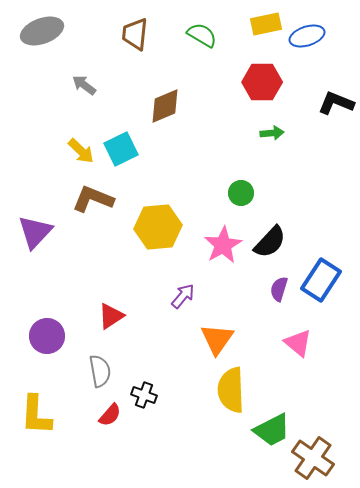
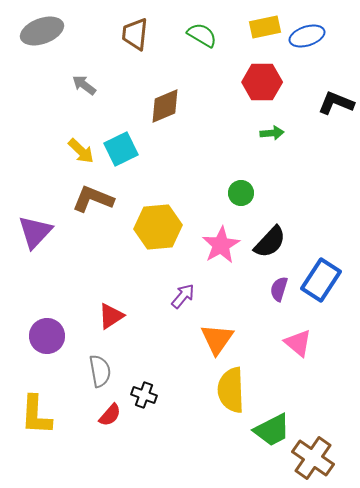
yellow rectangle: moved 1 px left, 3 px down
pink star: moved 2 px left
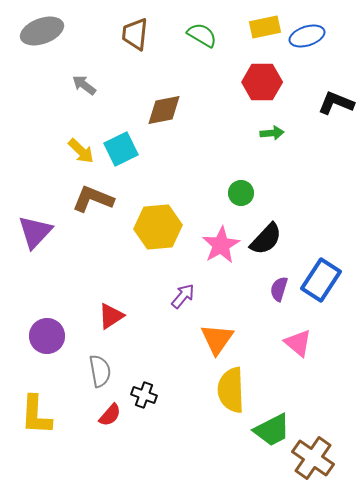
brown diamond: moved 1 px left, 4 px down; rotated 12 degrees clockwise
black semicircle: moved 4 px left, 3 px up
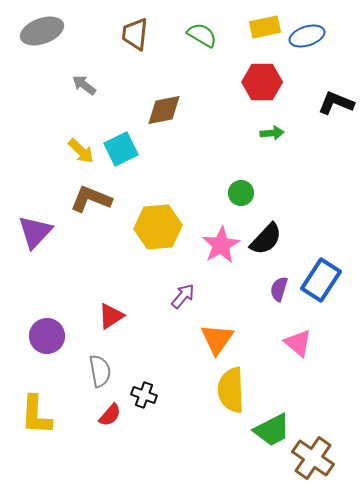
brown L-shape: moved 2 px left
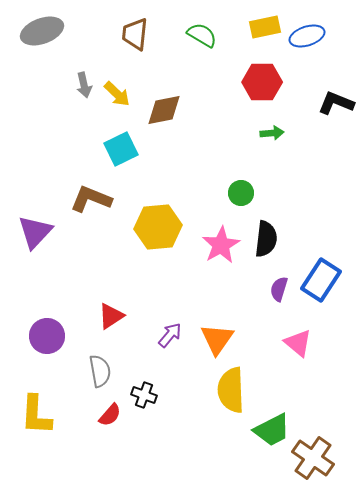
gray arrow: rotated 140 degrees counterclockwise
yellow arrow: moved 36 px right, 57 px up
black semicircle: rotated 36 degrees counterclockwise
purple arrow: moved 13 px left, 39 px down
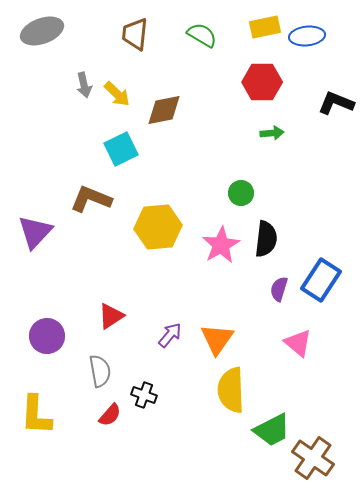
blue ellipse: rotated 12 degrees clockwise
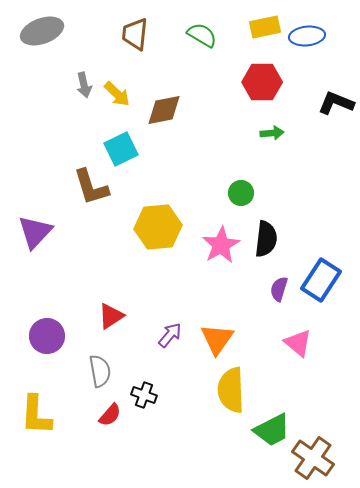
brown L-shape: moved 12 px up; rotated 129 degrees counterclockwise
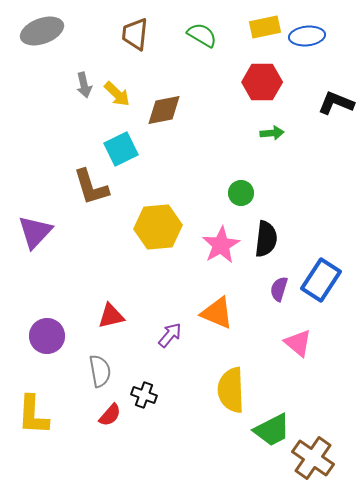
red triangle: rotated 20 degrees clockwise
orange triangle: moved 26 px up; rotated 42 degrees counterclockwise
yellow L-shape: moved 3 px left
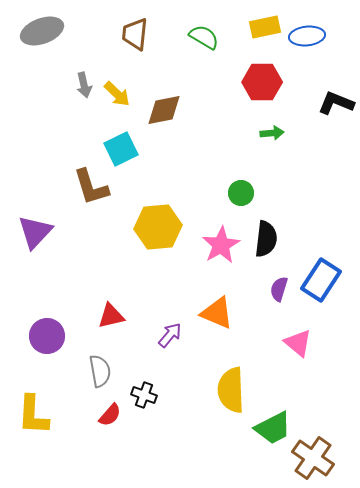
green semicircle: moved 2 px right, 2 px down
green trapezoid: moved 1 px right, 2 px up
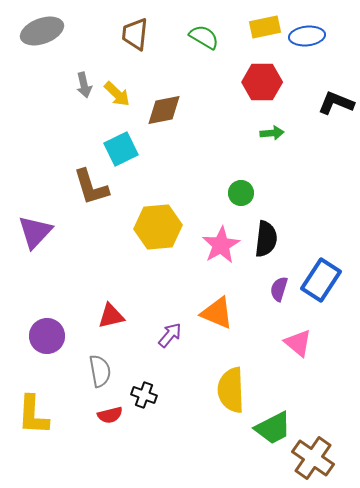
red semicircle: rotated 35 degrees clockwise
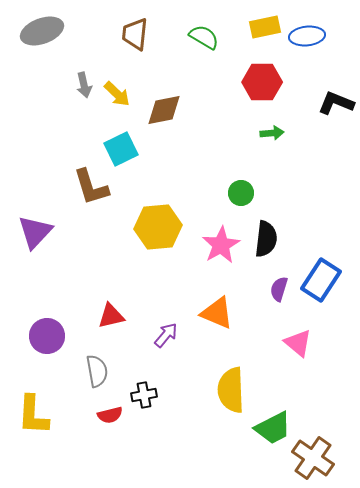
purple arrow: moved 4 px left
gray semicircle: moved 3 px left
black cross: rotated 30 degrees counterclockwise
